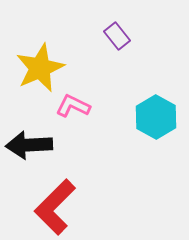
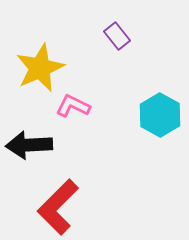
cyan hexagon: moved 4 px right, 2 px up
red L-shape: moved 3 px right
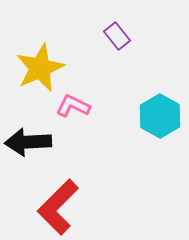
cyan hexagon: moved 1 px down
black arrow: moved 1 px left, 3 px up
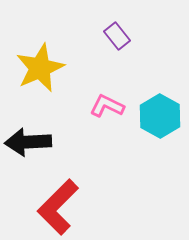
pink L-shape: moved 34 px right
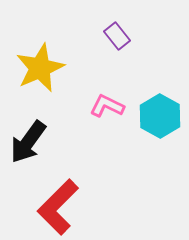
black arrow: rotated 51 degrees counterclockwise
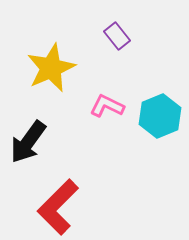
yellow star: moved 11 px right
cyan hexagon: rotated 9 degrees clockwise
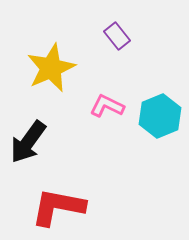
red L-shape: rotated 56 degrees clockwise
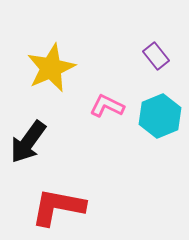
purple rectangle: moved 39 px right, 20 px down
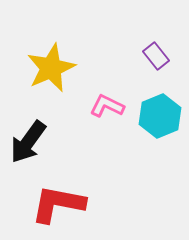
red L-shape: moved 3 px up
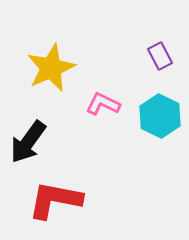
purple rectangle: moved 4 px right; rotated 12 degrees clockwise
pink L-shape: moved 4 px left, 2 px up
cyan hexagon: rotated 12 degrees counterclockwise
red L-shape: moved 3 px left, 4 px up
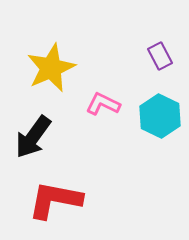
black arrow: moved 5 px right, 5 px up
